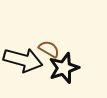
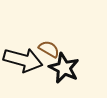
black star: rotated 28 degrees counterclockwise
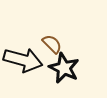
brown semicircle: moved 3 px right, 5 px up; rotated 15 degrees clockwise
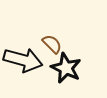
black star: moved 2 px right
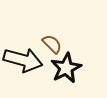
black star: rotated 20 degrees clockwise
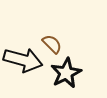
black star: moved 5 px down
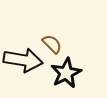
black arrow: rotated 6 degrees counterclockwise
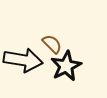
black star: moved 7 px up
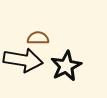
brown semicircle: moved 14 px left, 6 px up; rotated 45 degrees counterclockwise
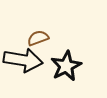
brown semicircle: rotated 20 degrees counterclockwise
